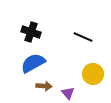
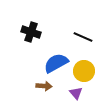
blue semicircle: moved 23 px right
yellow circle: moved 9 px left, 3 px up
purple triangle: moved 8 px right
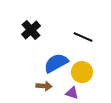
black cross: moved 2 px up; rotated 30 degrees clockwise
yellow circle: moved 2 px left, 1 px down
purple triangle: moved 4 px left; rotated 32 degrees counterclockwise
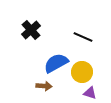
purple triangle: moved 18 px right
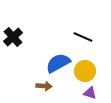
black cross: moved 18 px left, 7 px down
blue semicircle: moved 2 px right
yellow circle: moved 3 px right, 1 px up
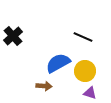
black cross: moved 1 px up
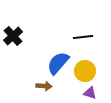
black line: rotated 30 degrees counterclockwise
blue semicircle: rotated 20 degrees counterclockwise
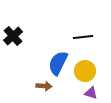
blue semicircle: rotated 15 degrees counterclockwise
purple triangle: moved 1 px right
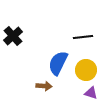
yellow circle: moved 1 px right, 1 px up
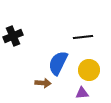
black cross: rotated 18 degrees clockwise
yellow circle: moved 3 px right
brown arrow: moved 1 px left, 3 px up
purple triangle: moved 9 px left; rotated 24 degrees counterclockwise
